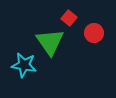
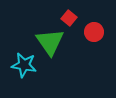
red circle: moved 1 px up
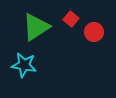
red square: moved 2 px right, 1 px down
green triangle: moved 14 px left, 15 px up; rotated 32 degrees clockwise
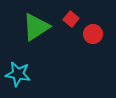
red circle: moved 1 px left, 2 px down
cyan star: moved 6 px left, 9 px down
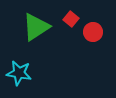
red circle: moved 2 px up
cyan star: moved 1 px right, 1 px up
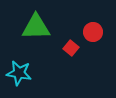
red square: moved 29 px down
green triangle: rotated 32 degrees clockwise
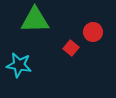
green triangle: moved 1 px left, 7 px up
cyan star: moved 8 px up
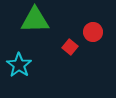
red square: moved 1 px left, 1 px up
cyan star: rotated 25 degrees clockwise
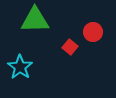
cyan star: moved 1 px right, 2 px down
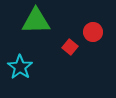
green triangle: moved 1 px right, 1 px down
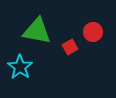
green triangle: moved 1 px right, 10 px down; rotated 12 degrees clockwise
red square: rotated 21 degrees clockwise
